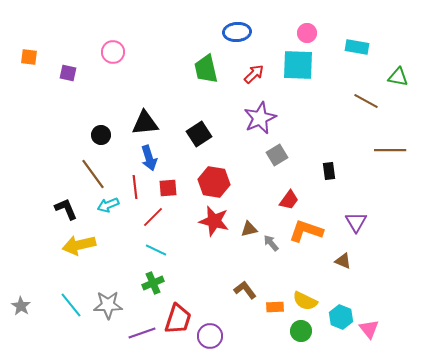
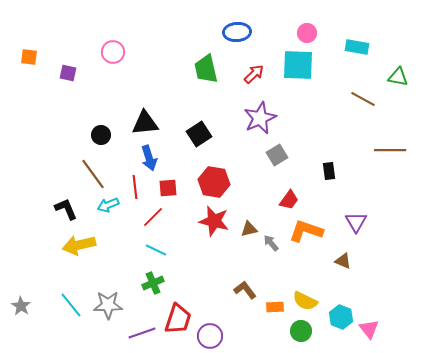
brown line at (366, 101): moved 3 px left, 2 px up
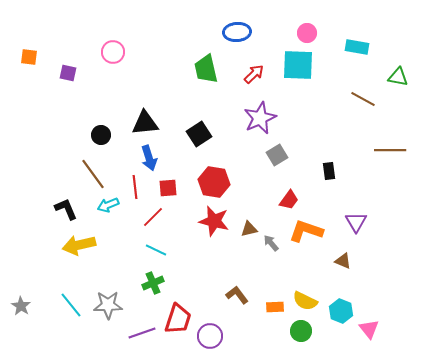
brown L-shape at (245, 290): moved 8 px left, 5 px down
cyan hexagon at (341, 317): moved 6 px up
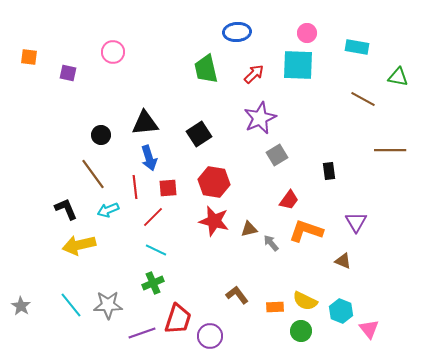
cyan arrow at (108, 205): moved 5 px down
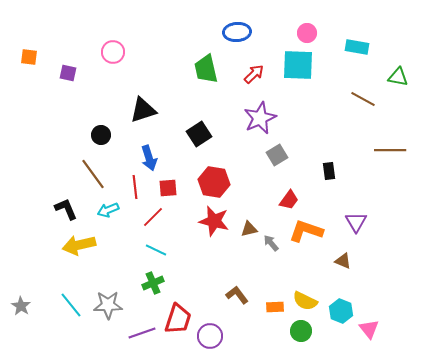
black triangle at (145, 123): moved 2 px left, 13 px up; rotated 12 degrees counterclockwise
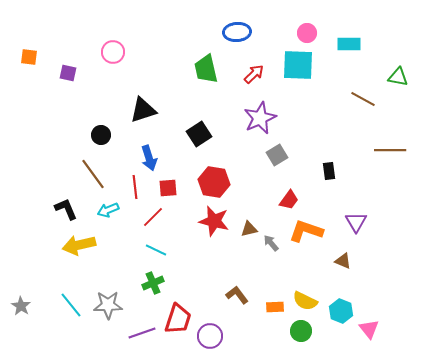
cyan rectangle at (357, 47): moved 8 px left, 3 px up; rotated 10 degrees counterclockwise
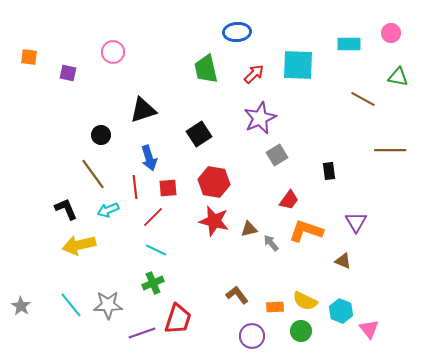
pink circle at (307, 33): moved 84 px right
purple circle at (210, 336): moved 42 px right
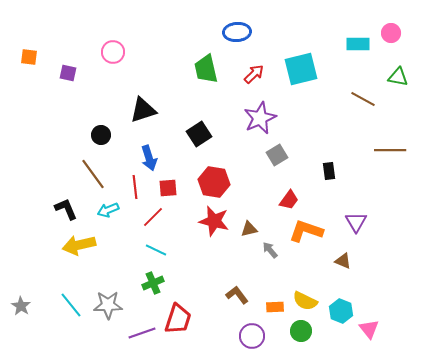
cyan rectangle at (349, 44): moved 9 px right
cyan square at (298, 65): moved 3 px right, 4 px down; rotated 16 degrees counterclockwise
gray arrow at (271, 243): moved 1 px left, 7 px down
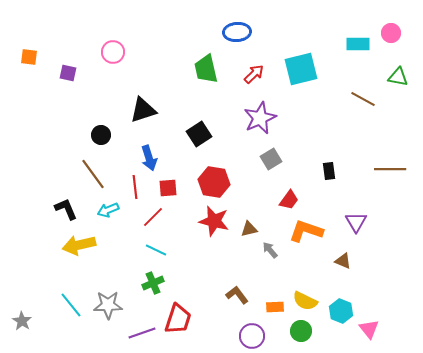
brown line at (390, 150): moved 19 px down
gray square at (277, 155): moved 6 px left, 4 px down
gray star at (21, 306): moved 1 px right, 15 px down
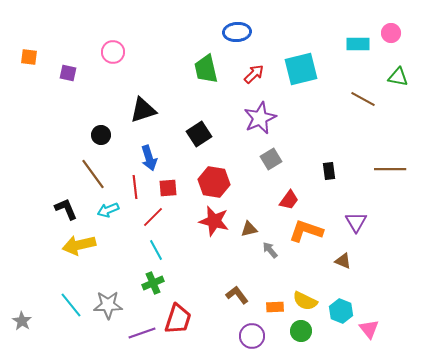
cyan line at (156, 250): rotated 35 degrees clockwise
